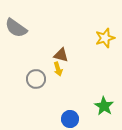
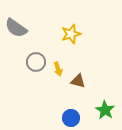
yellow star: moved 34 px left, 4 px up
brown triangle: moved 17 px right, 26 px down
gray circle: moved 17 px up
green star: moved 1 px right, 4 px down
blue circle: moved 1 px right, 1 px up
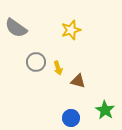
yellow star: moved 4 px up
yellow arrow: moved 1 px up
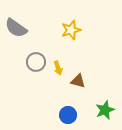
green star: rotated 18 degrees clockwise
blue circle: moved 3 px left, 3 px up
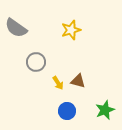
yellow arrow: moved 15 px down; rotated 16 degrees counterclockwise
blue circle: moved 1 px left, 4 px up
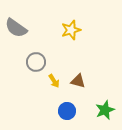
yellow arrow: moved 4 px left, 2 px up
